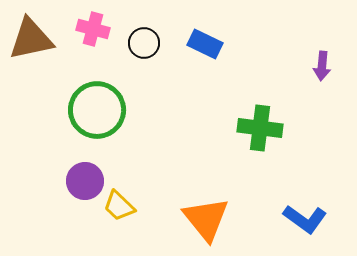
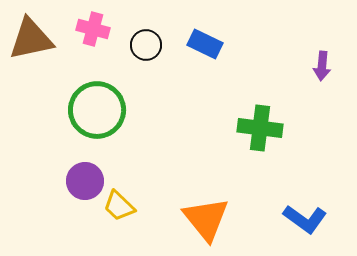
black circle: moved 2 px right, 2 px down
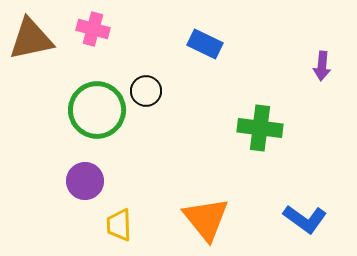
black circle: moved 46 px down
yellow trapezoid: moved 19 px down; rotated 44 degrees clockwise
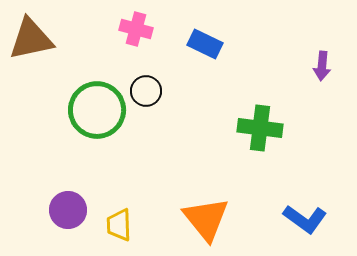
pink cross: moved 43 px right
purple circle: moved 17 px left, 29 px down
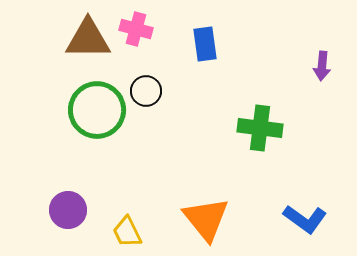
brown triangle: moved 57 px right; rotated 12 degrees clockwise
blue rectangle: rotated 56 degrees clockwise
yellow trapezoid: moved 8 px right, 7 px down; rotated 24 degrees counterclockwise
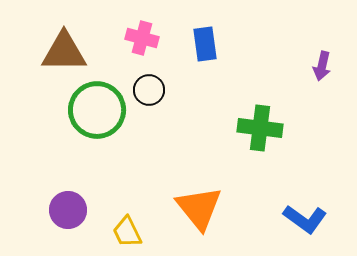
pink cross: moved 6 px right, 9 px down
brown triangle: moved 24 px left, 13 px down
purple arrow: rotated 8 degrees clockwise
black circle: moved 3 px right, 1 px up
orange triangle: moved 7 px left, 11 px up
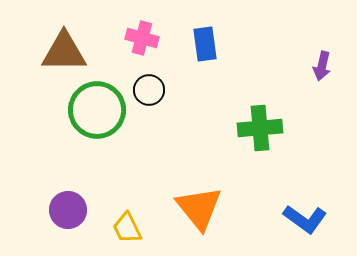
green cross: rotated 12 degrees counterclockwise
yellow trapezoid: moved 4 px up
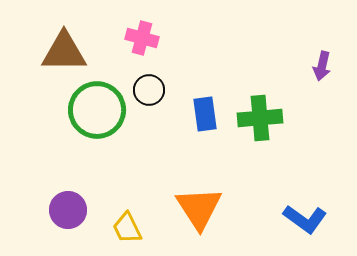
blue rectangle: moved 70 px down
green cross: moved 10 px up
orange triangle: rotated 6 degrees clockwise
